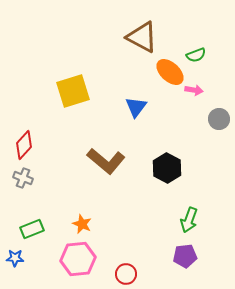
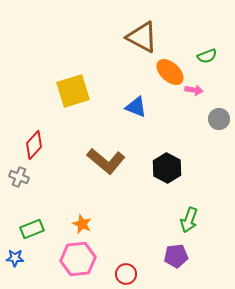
green semicircle: moved 11 px right, 1 px down
blue triangle: rotated 45 degrees counterclockwise
red diamond: moved 10 px right
gray cross: moved 4 px left, 1 px up
purple pentagon: moved 9 px left
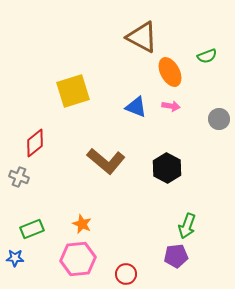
orange ellipse: rotated 20 degrees clockwise
pink arrow: moved 23 px left, 16 px down
red diamond: moved 1 px right, 2 px up; rotated 8 degrees clockwise
green arrow: moved 2 px left, 6 px down
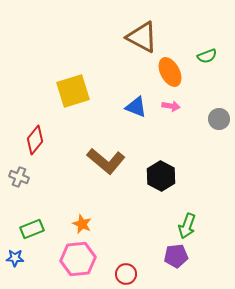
red diamond: moved 3 px up; rotated 12 degrees counterclockwise
black hexagon: moved 6 px left, 8 px down
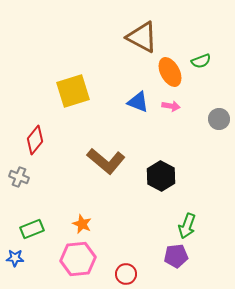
green semicircle: moved 6 px left, 5 px down
blue triangle: moved 2 px right, 5 px up
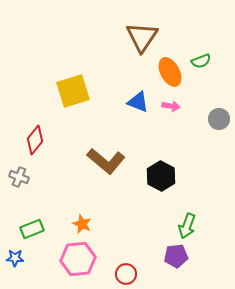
brown triangle: rotated 36 degrees clockwise
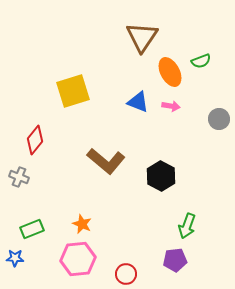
purple pentagon: moved 1 px left, 4 px down
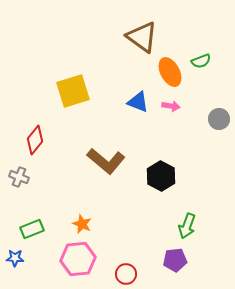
brown triangle: rotated 28 degrees counterclockwise
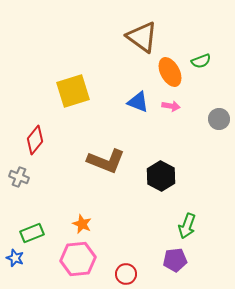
brown L-shape: rotated 18 degrees counterclockwise
green rectangle: moved 4 px down
blue star: rotated 18 degrees clockwise
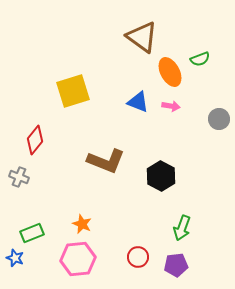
green semicircle: moved 1 px left, 2 px up
green arrow: moved 5 px left, 2 px down
purple pentagon: moved 1 px right, 5 px down
red circle: moved 12 px right, 17 px up
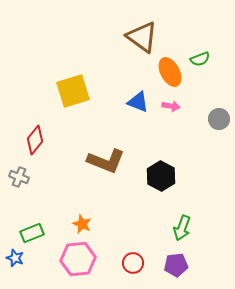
red circle: moved 5 px left, 6 px down
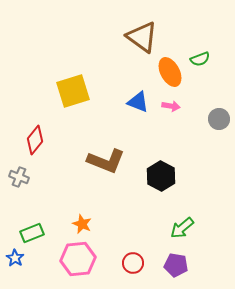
green arrow: rotated 30 degrees clockwise
blue star: rotated 12 degrees clockwise
purple pentagon: rotated 15 degrees clockwise
